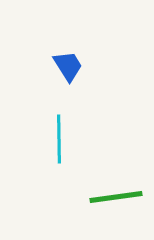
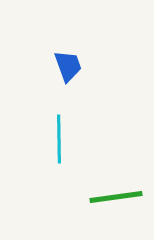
blue trapezoid: rotated 12 degrees clockwise
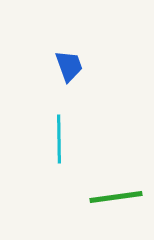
blue trapezoid: moved 1 px right
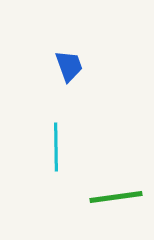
cyan line: moved 3 px left, 8 px down
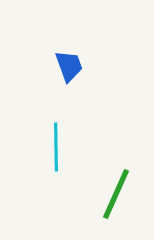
green line: moved 3 px up; rotated 58 degrees counterclockwise
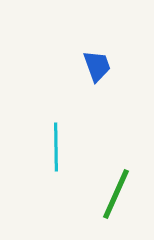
blue trapezoid: moved 28 px right
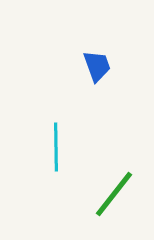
green line: moved 2 px left; rotated 14 degrees clockwise
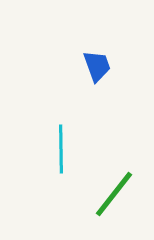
cyan line: moved 5 px right, 2 px down
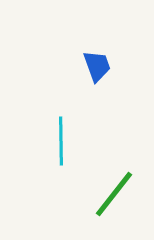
cyan line: moved 8 px up
